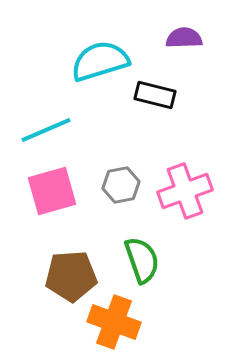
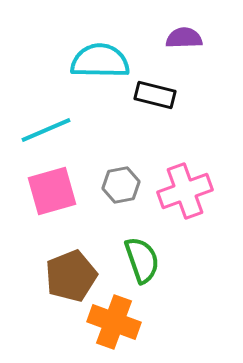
cyan semicircle: rotated 18 degrees clockwise
brown pentagon: rotated 18 degrees counterclockwise
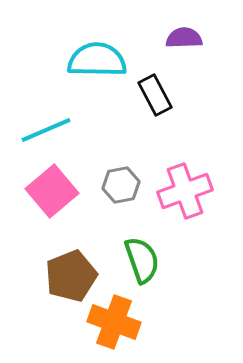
cyan semicircle: moved 3 px left, 1 px up
black rectangle: rotated 48 degrees clockwise
pink square: rotated 24 degrees counterclockwise
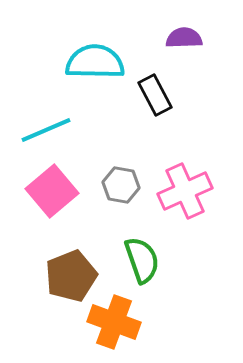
cyan semicircle: moved 2 px left, 2 px down
gray hexagon: rotated 21 degrees clockwise
pink cross: rotated 4 degrees counterclockwise
